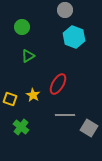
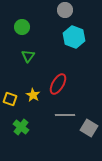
green triangle: rotated 24 degrees counterclockwise
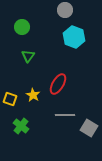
green cross: moved 1 px up
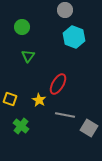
yellow star: moved 6 px right, 5 px down
gray line: rotated 12 degrees clockwise
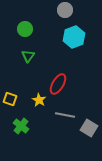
green circle: moved 3 px right, 2 px down
cyan hexagon: rotated 20 degrees clockwise
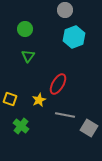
yellow star: rotated 16 degrees clockwise
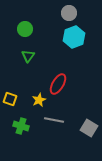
gray circle: moved 4 px right, 3 px down
gray line: moved 11 px left, 5 px down
green cross: rotated 21 degrees counterclockwise
